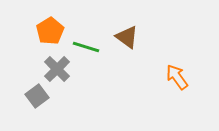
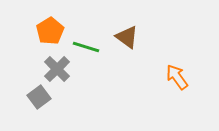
gray square: moved 2 px right, 1 px down
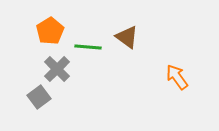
green line: moved 2 px right; rotated 12 degrees counterclockwise
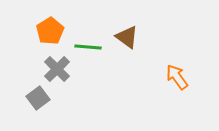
gray square: moved 1 px left, 1 px down
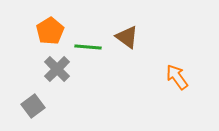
gray square: moved 5 px left, 8 px down
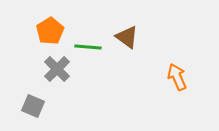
orange arrow: rotated 12 degrees clockwise
gray square: rotated 30 degrees counterclockwise
